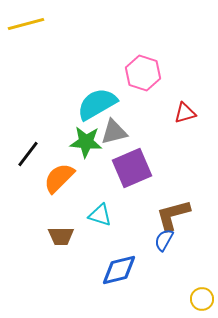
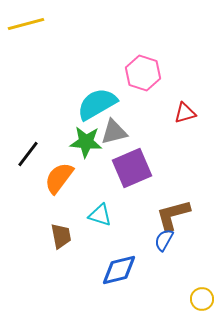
orange semicircle: rotated 8 degrees counterclockwise
brown trapezoid: rotated 100 degrees counterclockwise
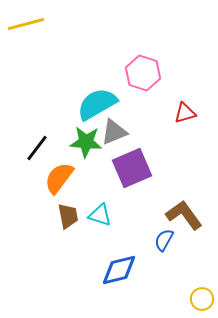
gray triangle: rotated 8 degrees counterclockwise
black line: moved 9 px right, 6 px up
brown L-shape: moved 11 px right; rotated 69 degrees clockwise
brown trapezoid: moved 7 px right, 20 px up
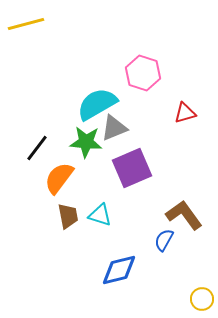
gray triangle: moved 4 px up
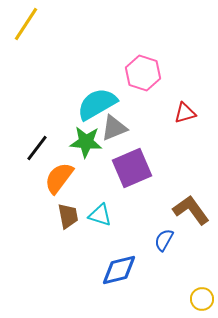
yellow line: rotated 42 degrees counterclockwise
brown L-shape: moved 7 px right, 5 px up
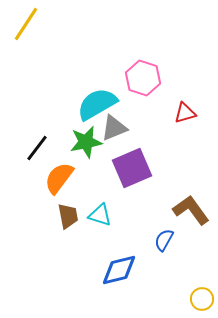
pink hexagon: moved 5 px down
green star: rotated 16 degrees counterclockwise
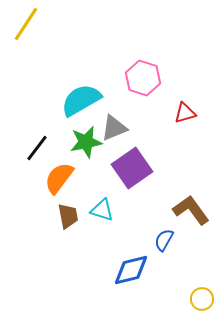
cyan semicircle: moved 16 px left, 4 px up
purple square: rotated 12 degrees counterclockwise
cyan triangle: moved 2 px right, 5 px up
blue diamond: moved 12 px right
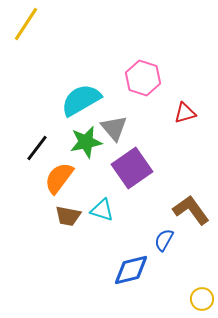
gray triangle: rotated 48 degrees counterclockwise
brown trapezoid: rotated 112 degrees clockwise
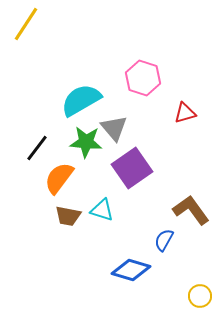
green star: rotated 16 degrees clockwise
blue diamond: rotated 30 degrees clockwise
yellow circle: moved 2 px left, 3 px up
